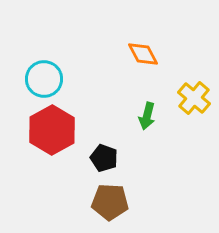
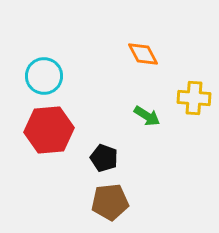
cyan circle: moved 3 px up
yellow cross: rotated 36 degrees counterclockwise
green arrow: rotated 72 degrees counterclockwise
red hexagon: moved 3 px left; rotated 24 degrees clockwise
brown pentagon: rotated 9 degrees counterclockwise
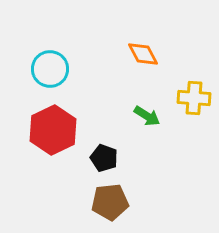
cyan circle: moved 6 px right, 7 px up
red hexagon: moved 4 px right; rotated 21 degrees counterclockwise
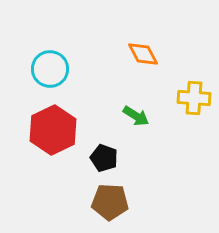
green arrow: moved 11 px left
brown pentagon: rotated 9 degrees clockwise
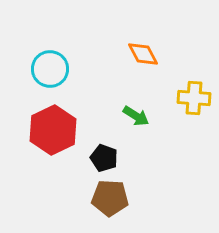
brown pentagon: moved 4 px up
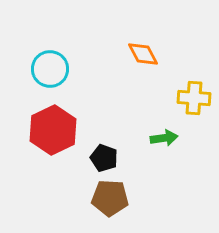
green arrow: moved 28 px right, 22 px down; rotated 40 degrees counterclockwise
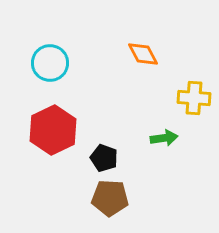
cyan circle: moved 6 px up
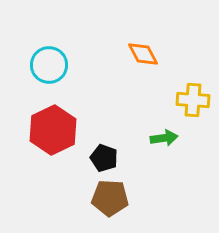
cyan circle: moved 1 px left, 2 px down
yellow cross: moved 1 px left, 2 px down
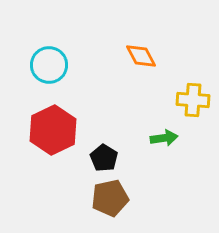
orange diamond: moved 2 px left, 2 px down
black pentagon: rotated 12 degrees clockwise
brown pentagon: rotated 15 degrees counterclockwise
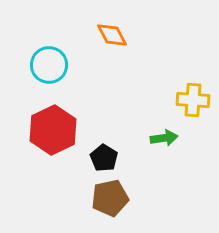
orange diamond: moved 29 px left, 21 px up
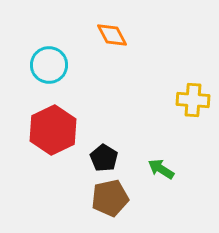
green arrow: moved 3 px left, 31 px down; rotated 140 degrees counterclockwise
